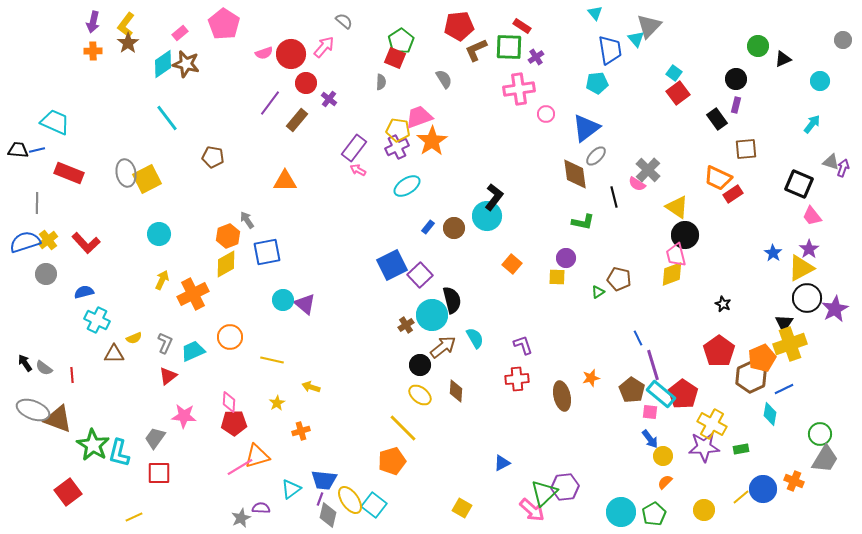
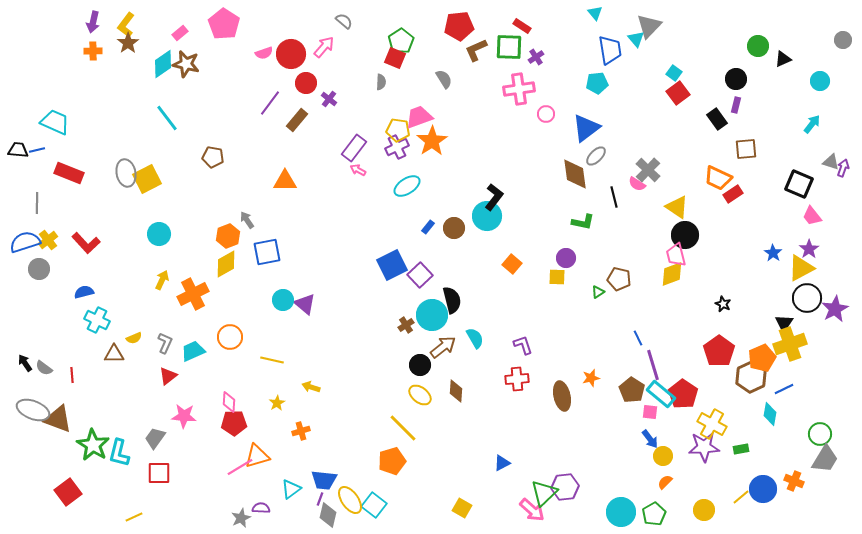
gray circle at (46, 274): moved 7 px left, 5 px up
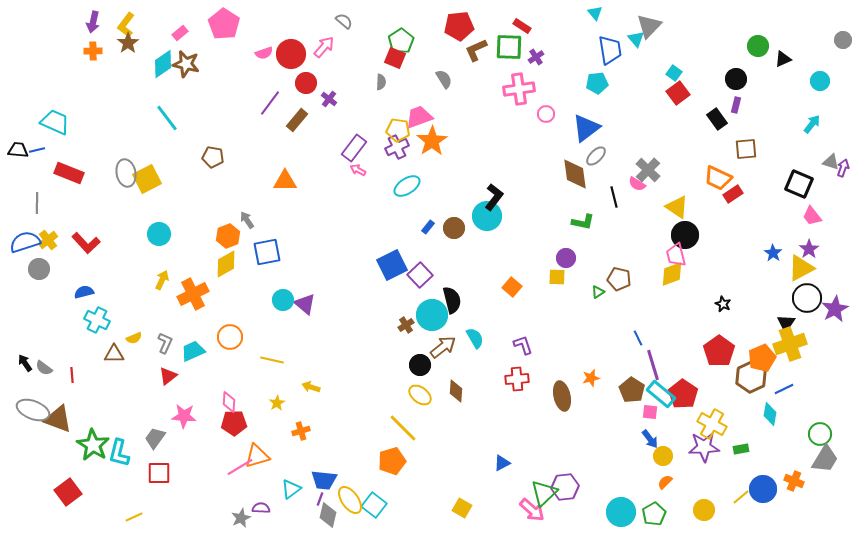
orange square at (512, 264): moved 23 px down
black triangle at (784, 323): moved 2 px right
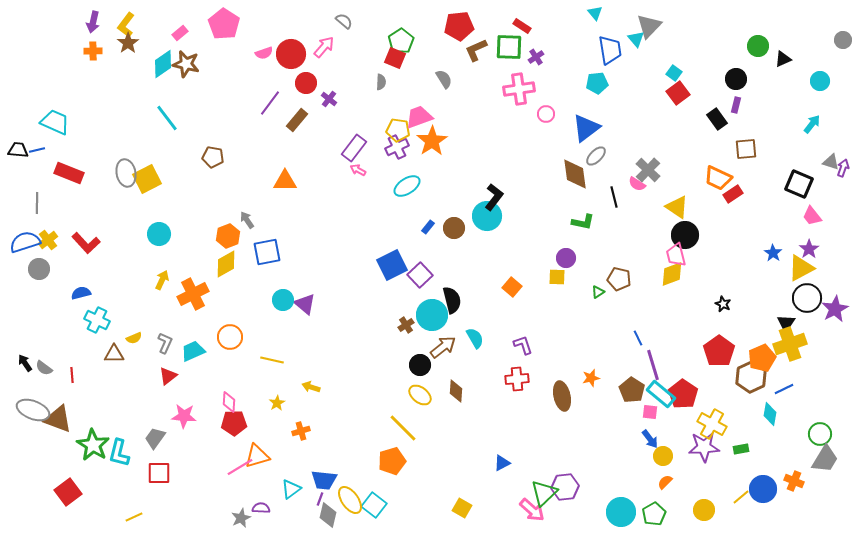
blue semicircle at (84, 292): moved 3 px left, 1 px down
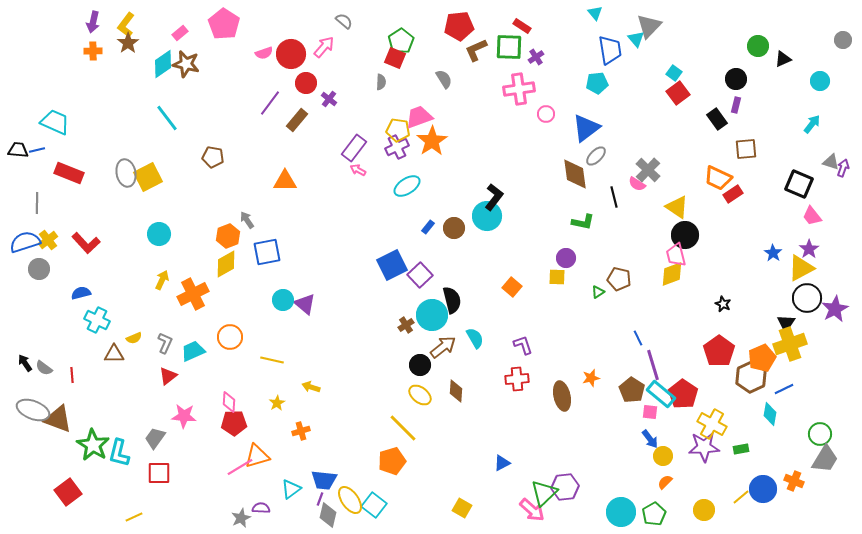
yellow square at (147, 179): moved 1 px right, 2 px up
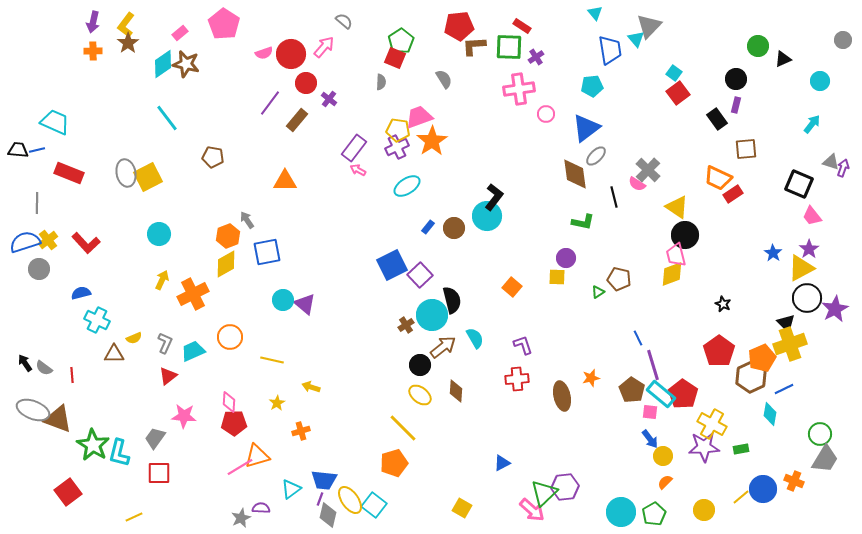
brown L-shape at (476, 50): moved 2 px left, 4 px up; rotated 20 degrees clockwise
cyan pentagon at (597, 83): moved 5 px left, 3 px down
black triangle at (786, 323): rotated 18 degrees counterclockwise
orange pentagon at (392, 461): moved 2 px right, 2 px down
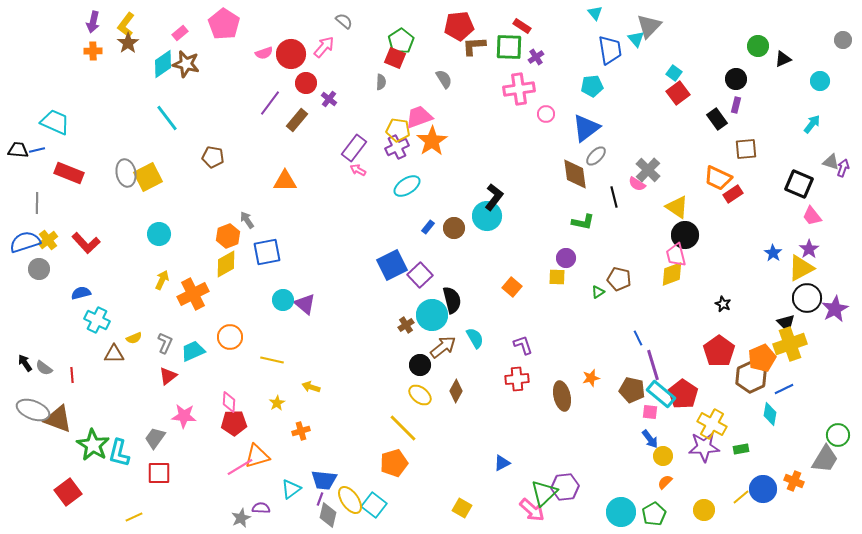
brown pentagon at (632, 390): rotated 20 degrees counterclockwise
brown diamond at (456, 391): rotated 25 degrees clockwise
green circle at (820, 434): moved 18 px right, 1 px down
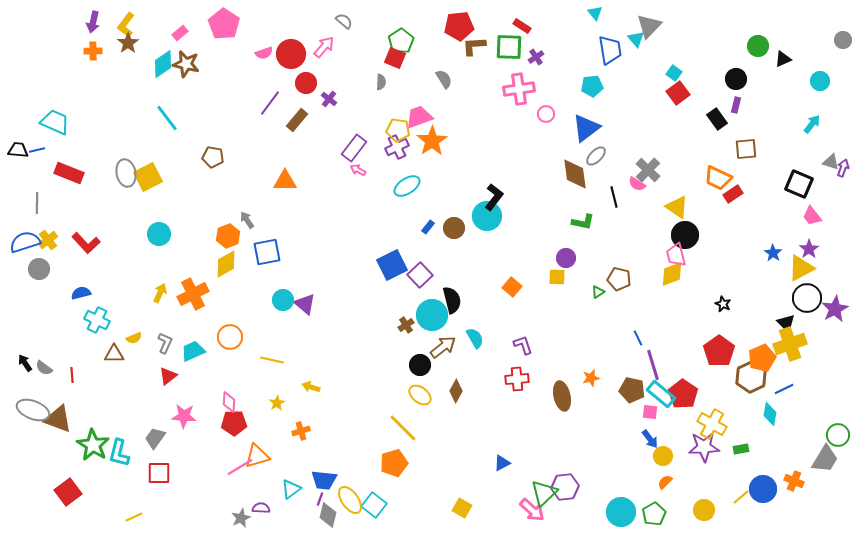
yellow arrow at (162, 280): moved 2 px left, 13 px down
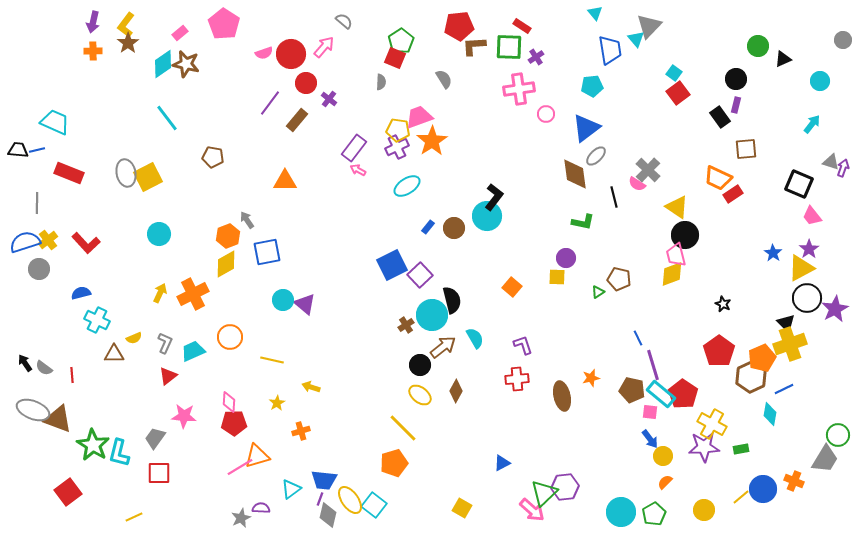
black rectangle at (717, 119): moved 3 px right, 2 px up
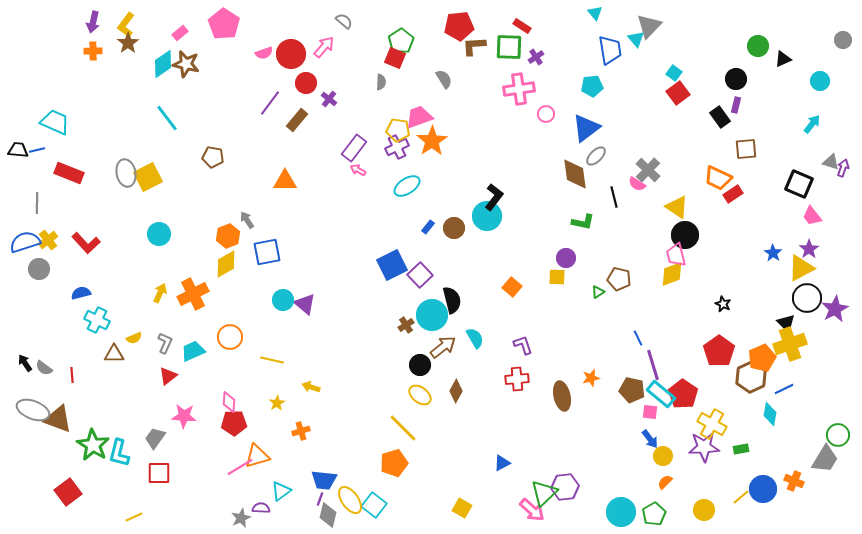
cyan triangle at (291, 489): moved 10 px left, 2 px down
